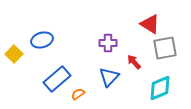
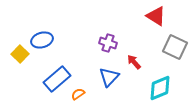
red triangle: moved 6 px right, 8 px up
purple cross: rotated 18 degrees clockwise
gray square: moved 10 px right, 1 px up; rotated 35 degrees clockwise
yellow square: moved 6 px right
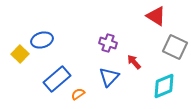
cyan diamond: moved 4 px right, 2 px up
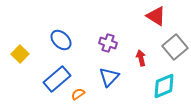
blue ellipse: moved 19 px right; rotated 60 degrees clockwise
gray square: rotated 25 degrees clockwise
red arrow: moved 7 px right, 4 px up; rotated 28 degrees clockwise
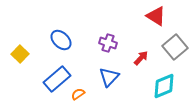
red arrow: rotated 56 degrees clockwise
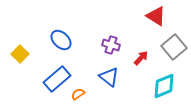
purple cross: moved 3 px right, 2 px down
gray square: moved 1 px left
blue triangle: rotated 35 degrees counterclockwise
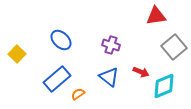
red triangle: rotated 40 degrees counterclockwise
yellow square: moved 3 px left
red arrow: moved 14 px down; rotated 70 degrees clockwise
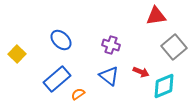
blue triangle: moved 1 px up
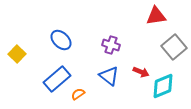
cyan diamond: moved 1 px left
